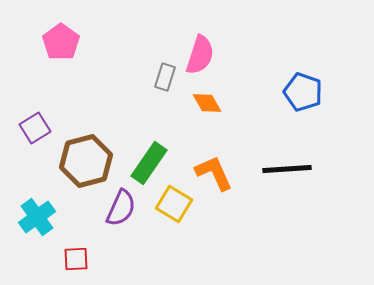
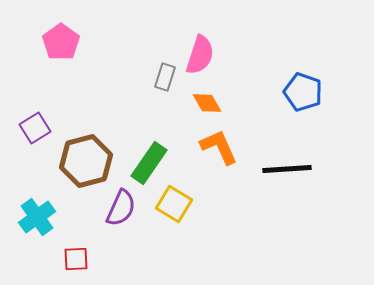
orange L-shape: moved 5 px right, 26 px up
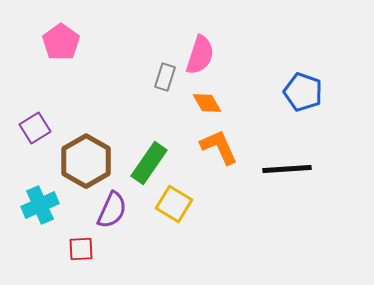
brown hexagon: rotated 15 degrees counterclockwise
purple semicircle: moved 9 px left, 2 px down
cyan cross: moved 3 px right, 12 px up; rotated 12 degrees clockwise
red square: moved 5 px right, 10 px up
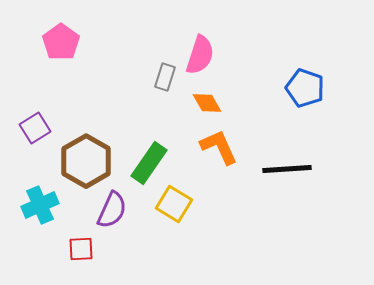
blue pentagon: moved 2 px right, 4 px up
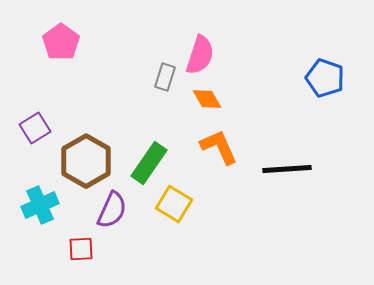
blue pentagon: moved 20 px right, 10 px up
orange diamond: moved 4 px up
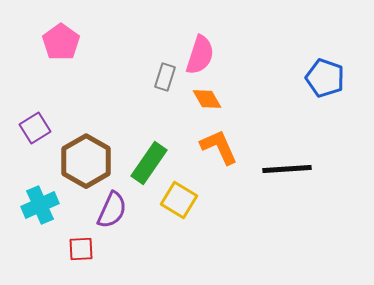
yellow square: moved 5 px right, 4 px up
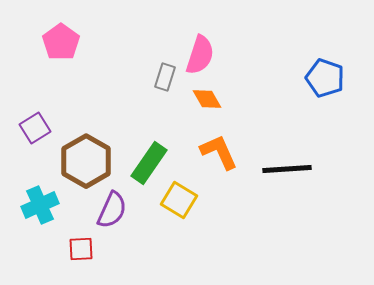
orange L-shape: moved 5 px down
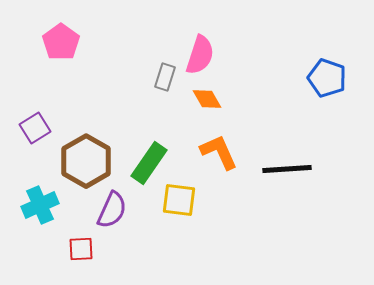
blue pentagon: moved 2 px right
yellow square: rotated 24 degrees counterclockwise
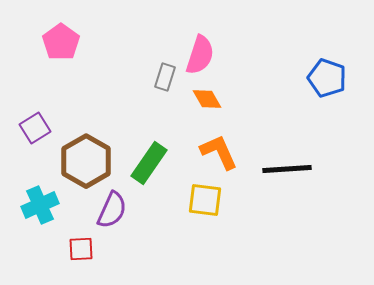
yellow square: moved 26 px right
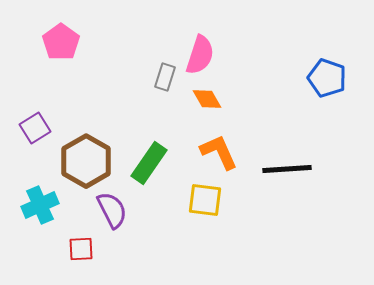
purple semicircle: rotated 51 degrees counterclockwise
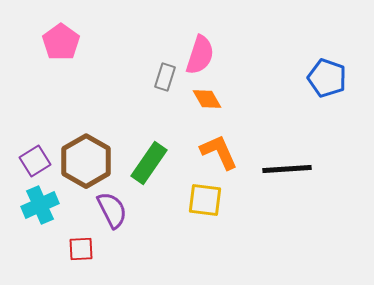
purple square: moved 33 px down
